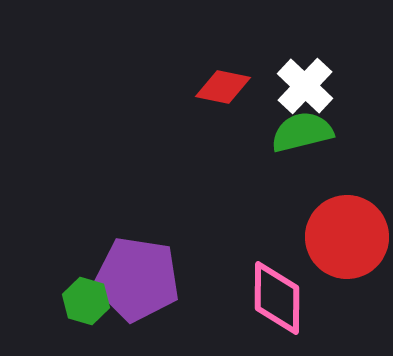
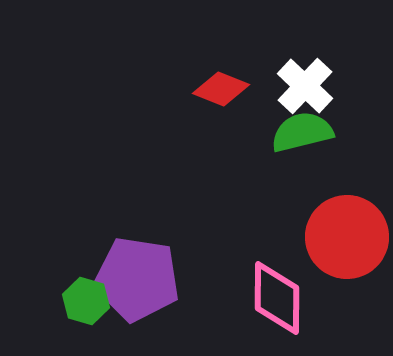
red diamond: moved 2 px left, 2 px down; rotated 10 degrees clockwise
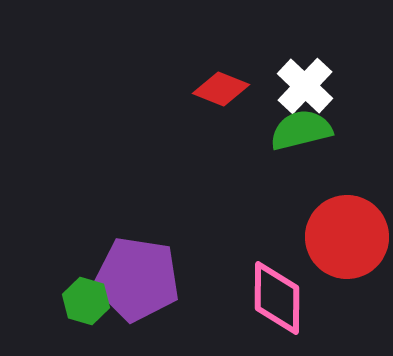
green semicircle: moved 1 px left, 2 px up
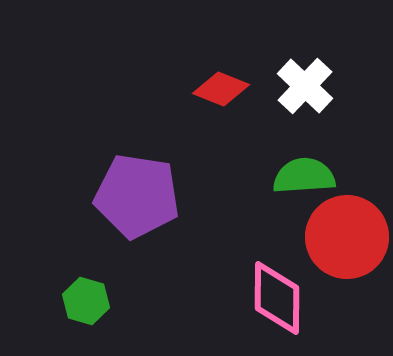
green semicircle: moved 3 px right, 46 px down; rotated 10 degrees clockwise
purple pentagon: moved 83 px up
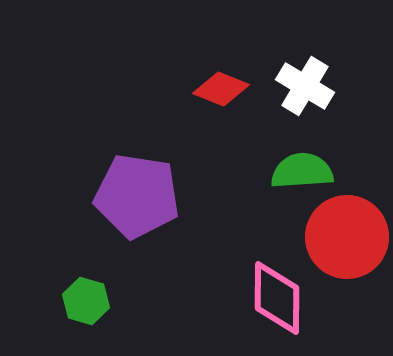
white cross: rotated 12 degrees counterclockwise
green semicircle: moved 2 px left, 5 px up
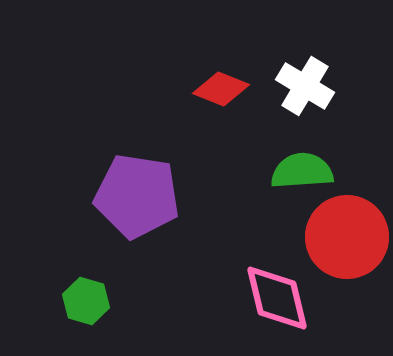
pink diamond: rotated 14 degrees counterclockwise
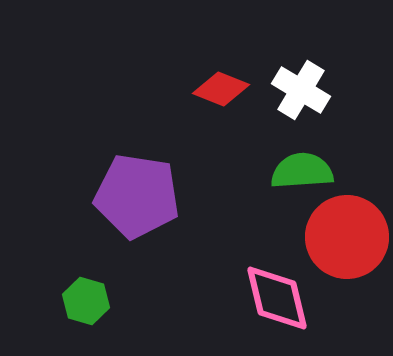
white cross: moved 4 px left, 4 px down
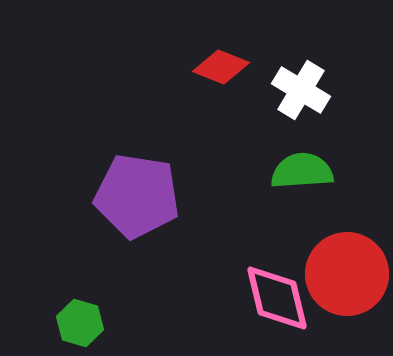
red diamond: moved 22 px up
red circle: moved 37 px down
green hexagon: moved 6 px left, 22 px down
